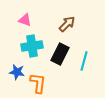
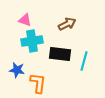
brown arrow: rotated 18 degrees clockwise
cyan cross: moved 5 px up
black rectangle: rotated 70 degrees clockwise
blue star: moved 2 px up
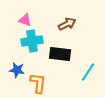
cyan line: moved 4 px right, 11 px down; rotated 18 degrees clockwise
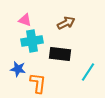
brown arrow: moved 1 px left, 1 px up
blue star: moved 1 px right, 1 px up
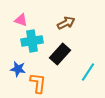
pink triangle: moved 4 px left
black rectangle: rotated 55 degrees counterclockwise
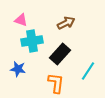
cyan line: moved 1 px up
orange L-shape: moved 18 px right
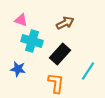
brown arrow: moved 1 px left
cyan cross: rotated 25 degrees clockwise
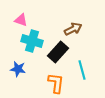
brown arrow: moved 8 px right, 6 px down
black rectangle: moved 2 px left, 2 px up
cyan line: moved 6 px left, 1 px up; rotated 48 degrees counterclockwise
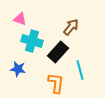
pink triangle: moved 1 px left, 1 px up
brown arrow: moved 2 px left, 2 px up; rotated 24 degrees counterclockwise
cyan line: moved 2 px left
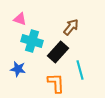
orange L-shape: rotated 10 degrees counterclockwise
